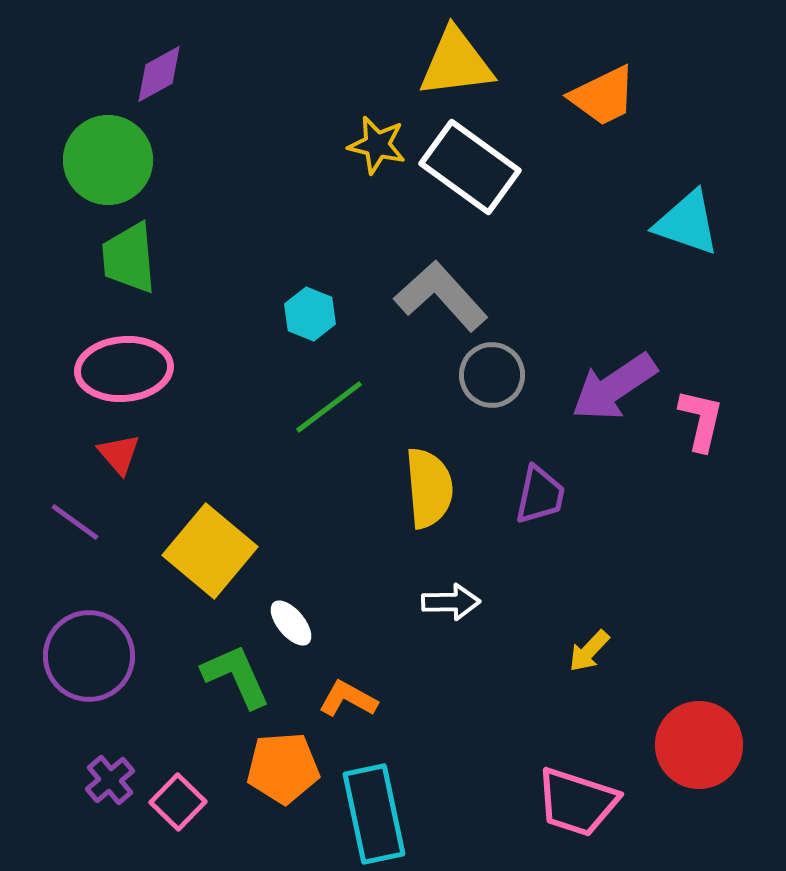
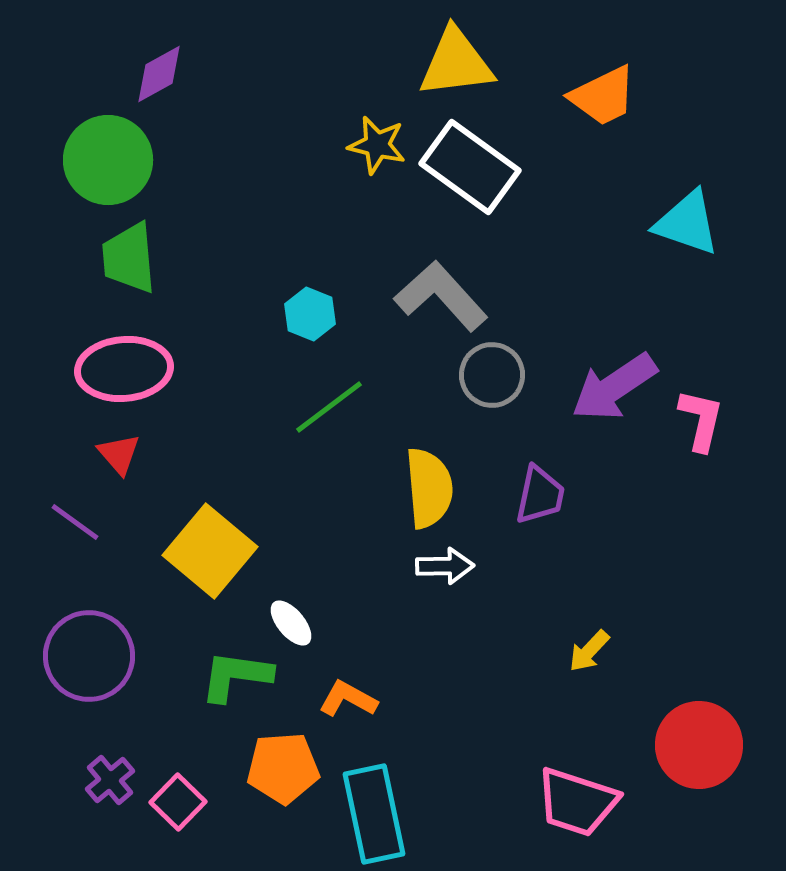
white arrow: moved 6 px left, 36 px up
green L-shape: rotated 58 degrees counterclockwise
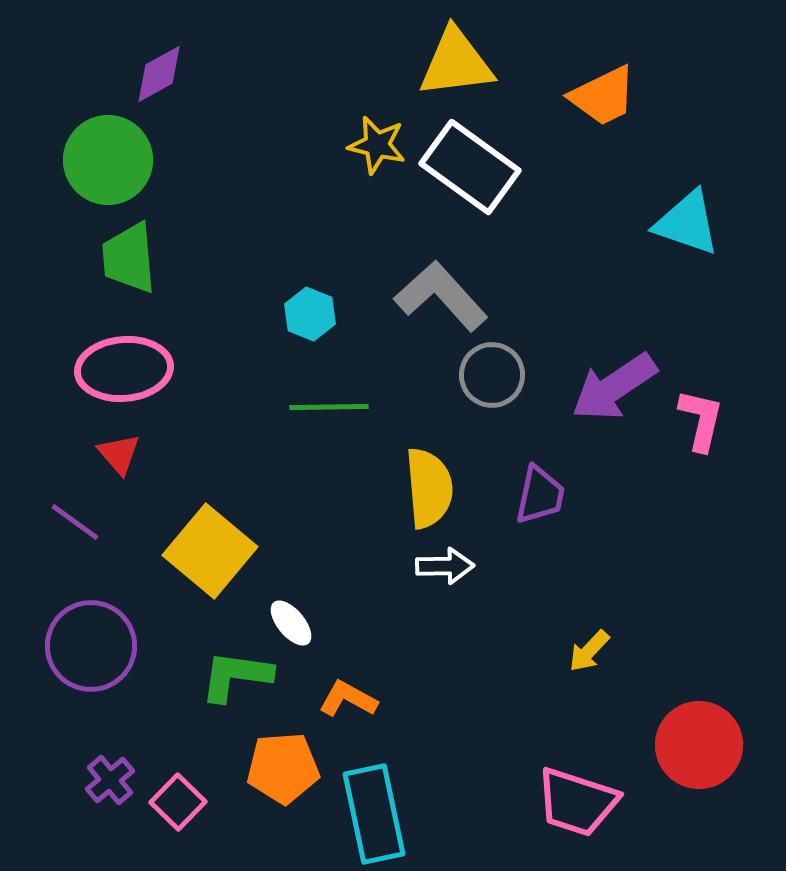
green line: rotated 36 degrees clockwise
purple circle: moved 2 px right, 10 px up
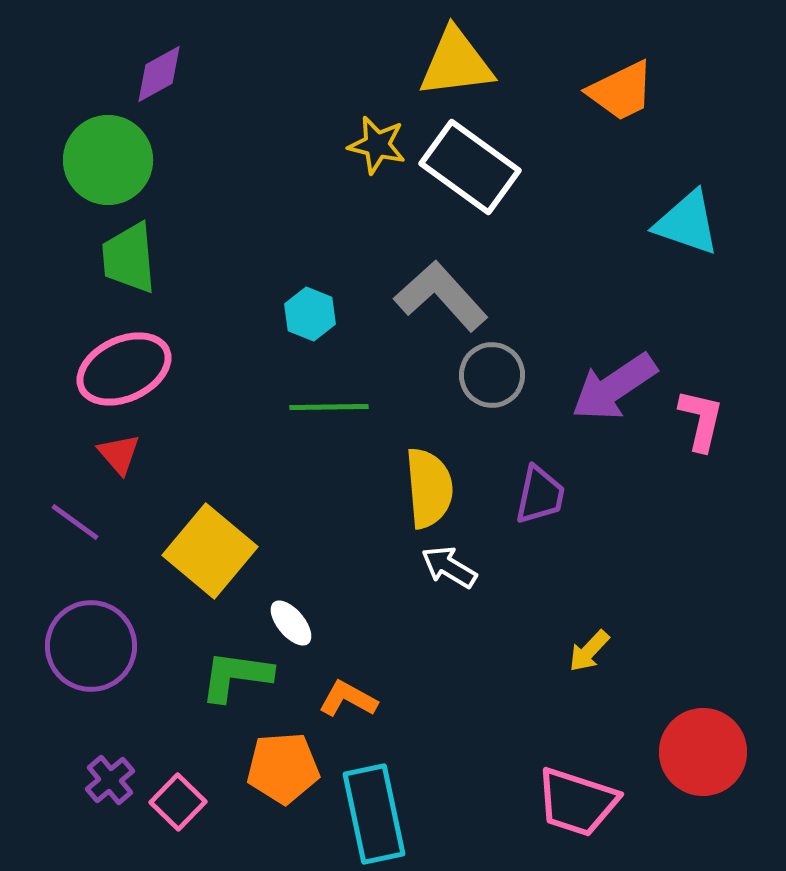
orange trapezoid: moved 18 px right, 5 px up
pink ellipse: rotated 20 degrees counterclockwise
white arrow: moved 4 px right, 1 px down; rotated 148 degrees counterclockwise
red circle: moved 4 px right, 7 px down
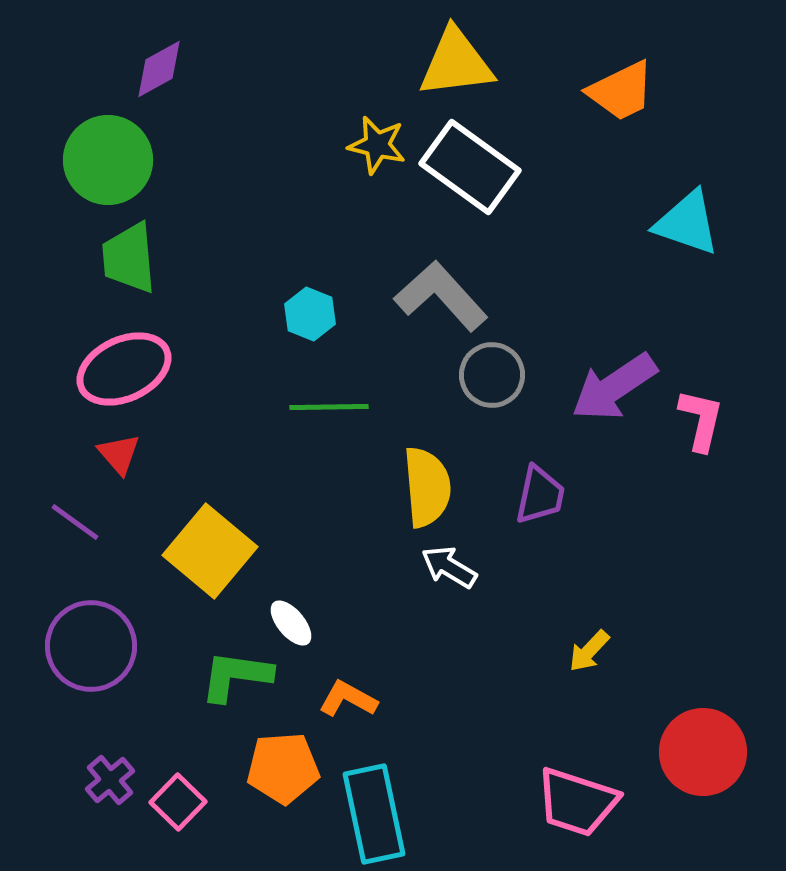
purple diamond: moved 5 px up
yellow semicircle: moved 2 px left, 1 px up
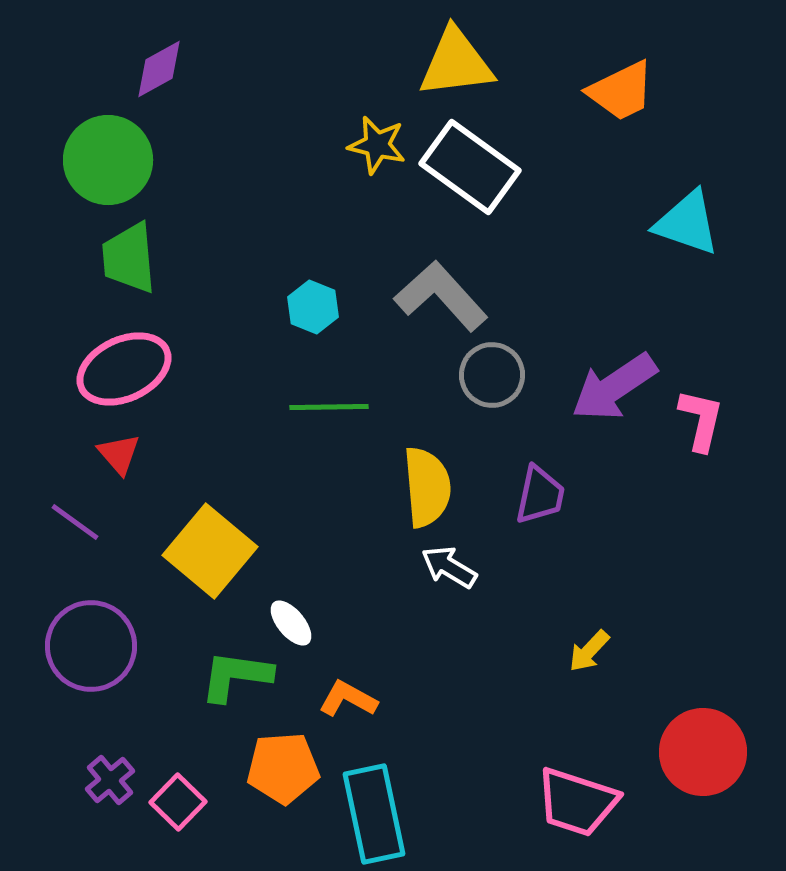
cyan hexagon: moved 3 px right, 7 px up
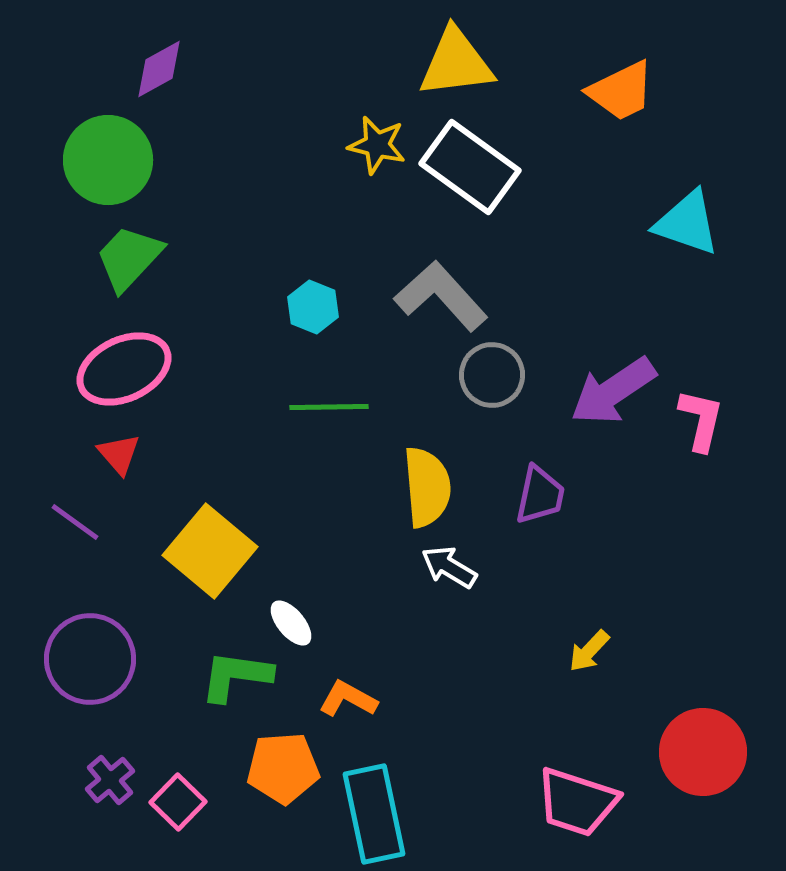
green trapezoid: rotated 48 degrees clockwise
purple arrow: moved 1 px left, 4 px down
purple circle: moved 1 px left, 13 px down
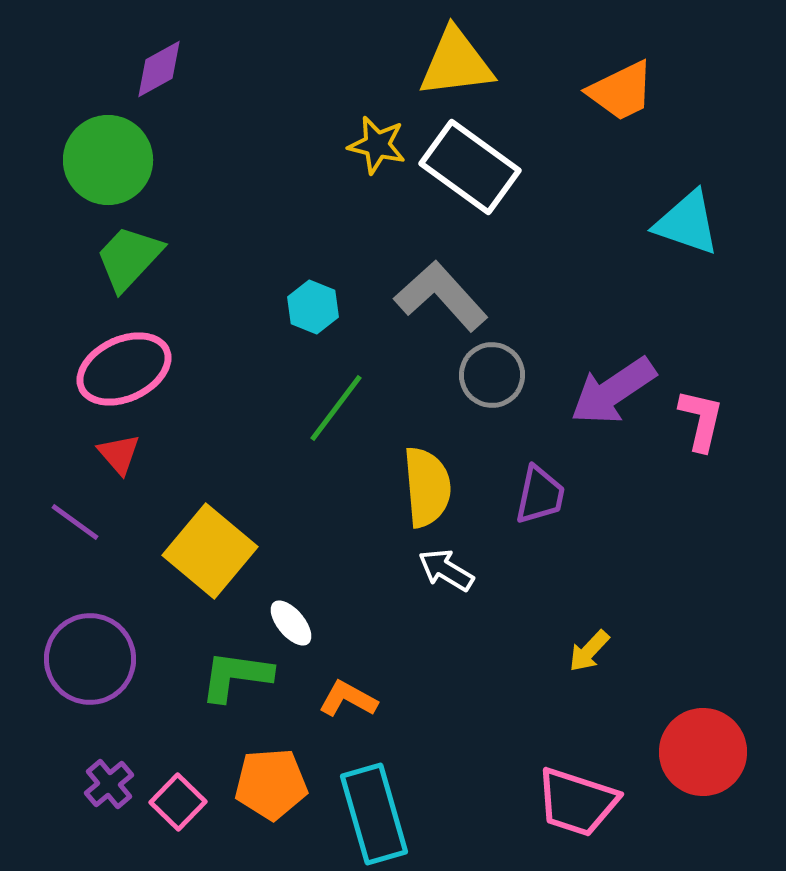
green line: moved 7 px right, 1 px down; rotated 52 degrees counterclockwise
white arrow: moved 3 px left, 3 px down
orange pentagon: moved 12 px left, 16 px down
purple cross: moved 1 px left, 4 px down
cyan rectangle: rotated 4 degrees counterclockwise
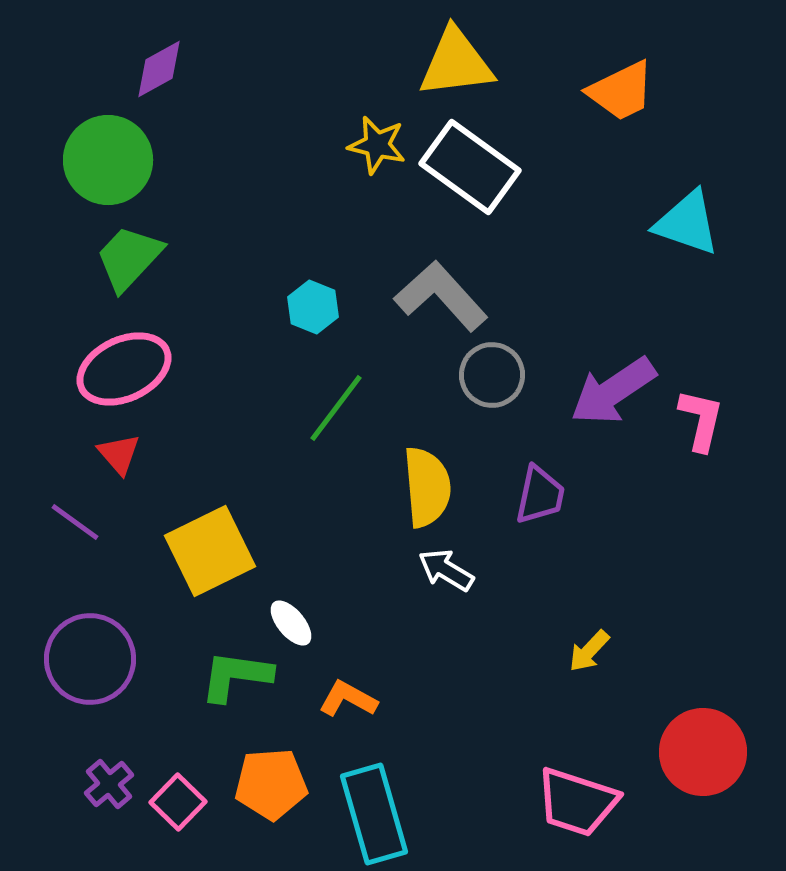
yellow square: rotated 24 degrees clockwise
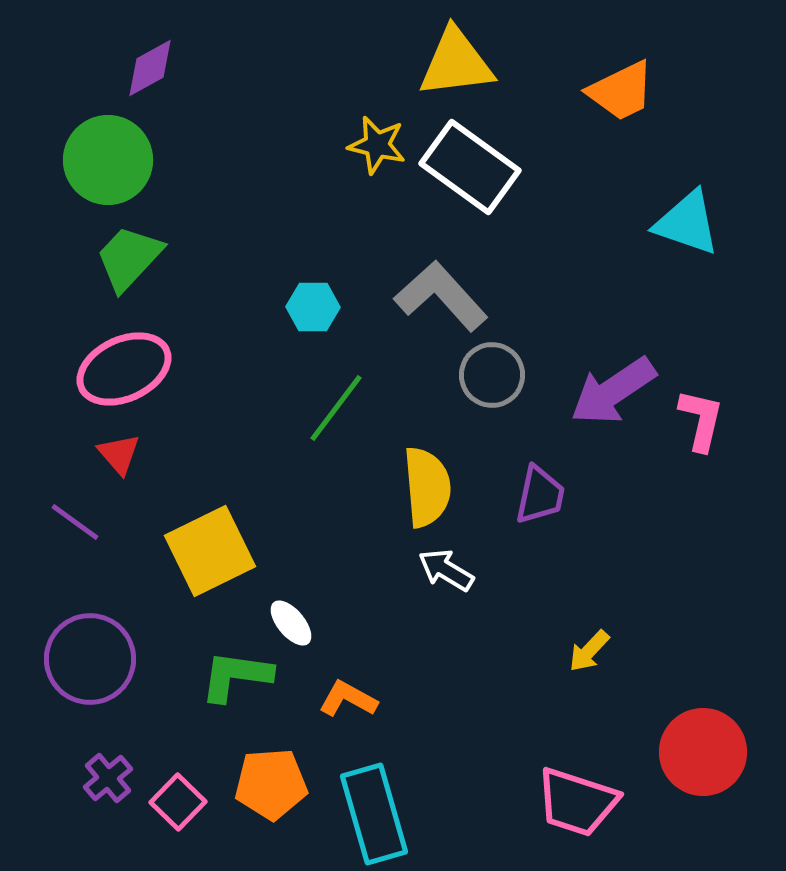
purple diamond: moved 9 px left, 1 px up
cyan hexagon: rotated 21 degrees counterclockwise
purple cross: moved 1 px left, 6 px up
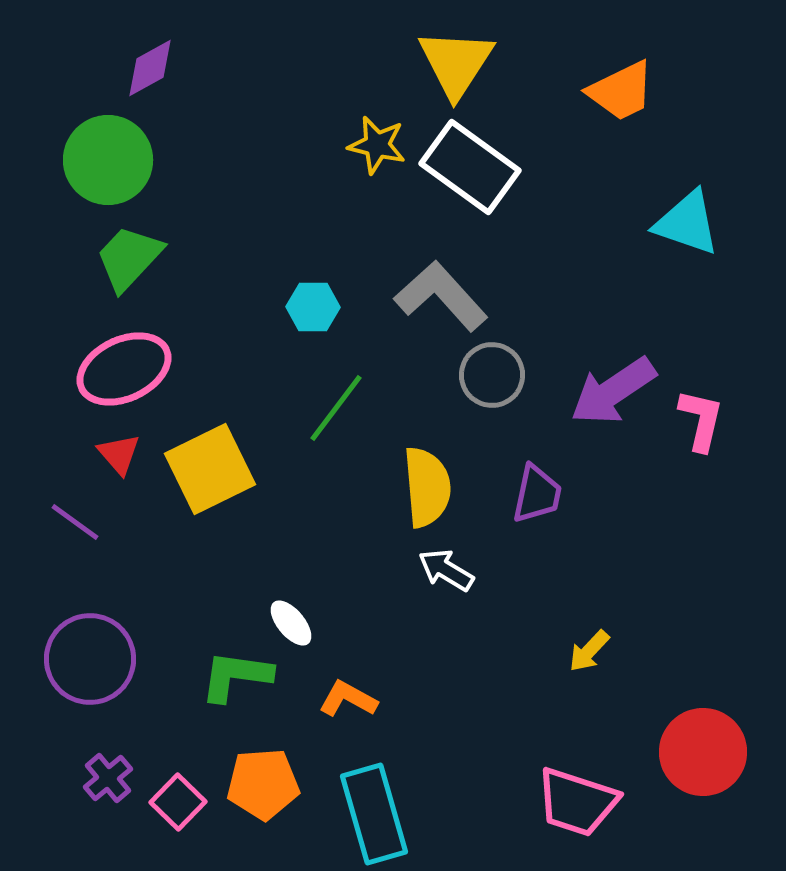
yellow triangle: rotated 50 degrees counterclockwise
purple trapezoid: moved 3 px left, 1 px up
yellow square: moved 82 px up
orange pentagon: moved 8 px left
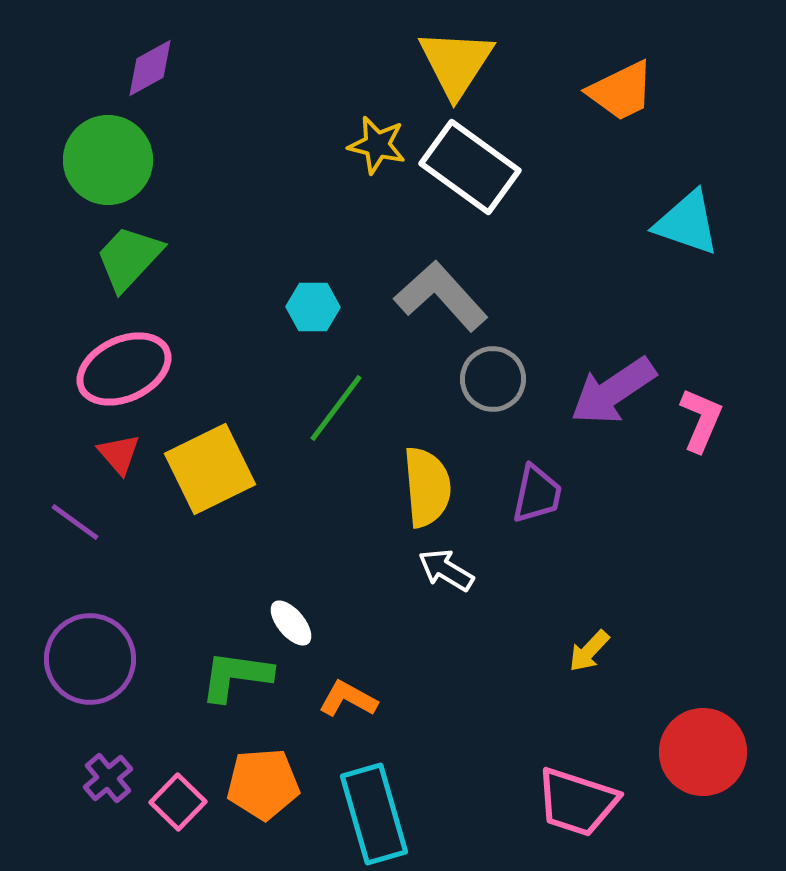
gray circle: moved 1 px right, 4 px down
pink L-shape: rotated 10 degrees clockwise
